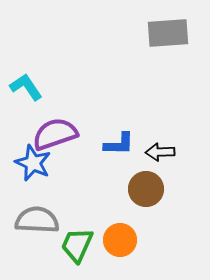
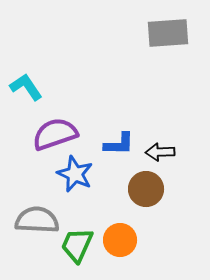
blue star: moved 42 px right, 11 px down
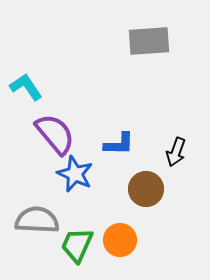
gray rectangle: moved 19 px left, 8 px down
purple semicircle: rotated 69 degrees clockwise
black arrow: moved 16 px right; rotated 68 degrees counterclockwise
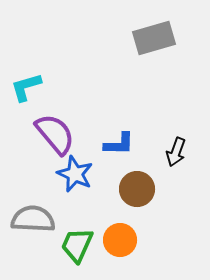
gray rectangle: moved 5 px right, 3 px up; rotated 12 degrees counterclockwise
cyan L-shape: rotated 72 degrees counterclockwise
brown circle: moved 9 px left
gray semicircle: moved 4 px left, 1 px up
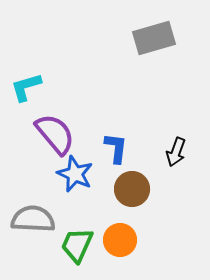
blue L-shape: moved 3 px left, 4 px down; rotated 84 degrees counterclockwise
brown circle: moved 5 px left
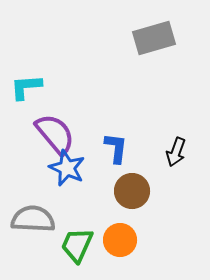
cyan L-shape: rotated 12 degrees clockwise
blue star: moved 8 px left, 6 px up
brown circle: moved 2 px down
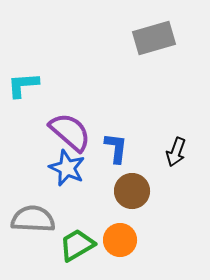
cyan L-shape: moved 3 px left, 2 px up
purple semicircle: moved 15 px right, 2 px up; rotated 9 degrees counterclockwise
green trapezoid: rotated 36 degrees clockwise
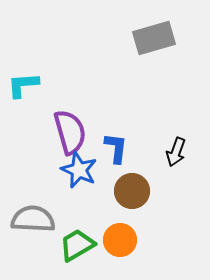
purple semicircle: rotated 33 degrees clockwise
blue star: moved 12 px right, 2 px down
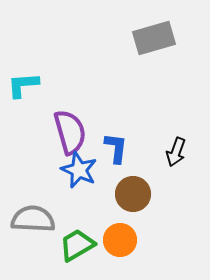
brown circle: moved 1 px right, 3 px down
